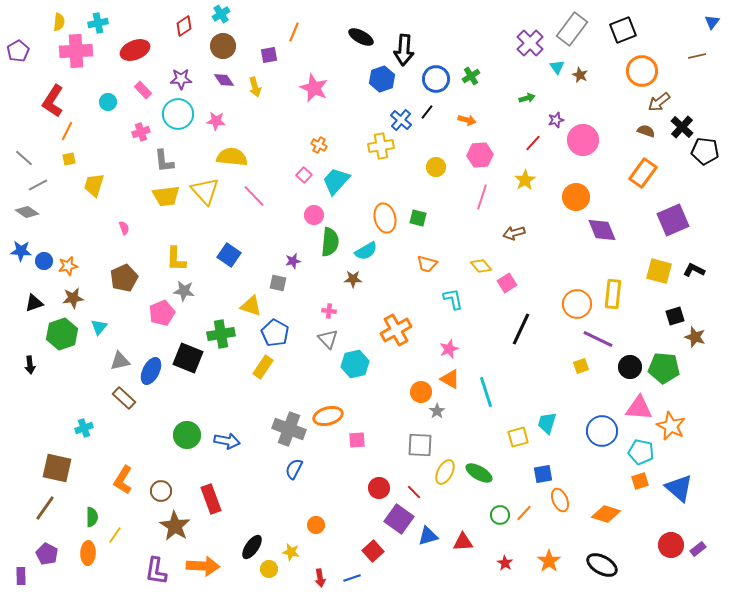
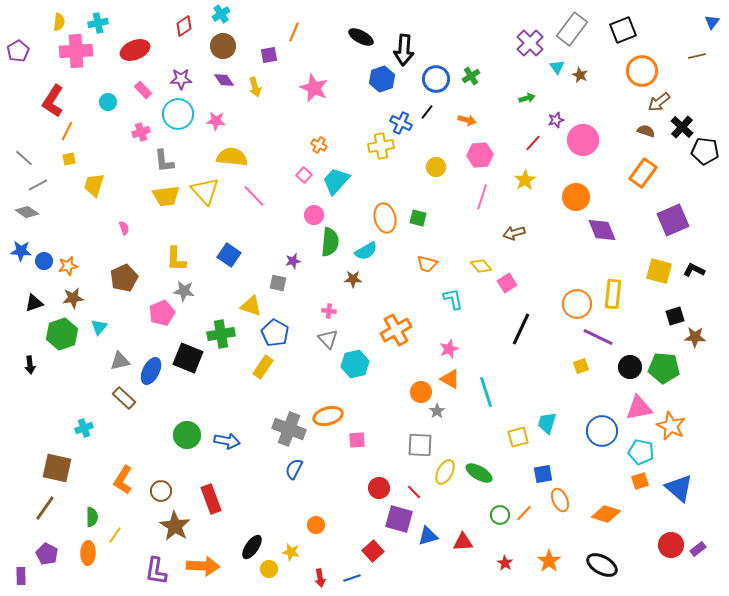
blue cross at (401, 120): moved 3 px down; rotated 15 degrees counterclockwise
brown star at (695, 337): rotated 15 degrees counterclockwise
purple line at (598, 339): moved 2 px up
pink triangle at (639, 408): rotated 16 degrees counterclockwise
purple square at (399, 519): rotated 20 degrees counterclockwise
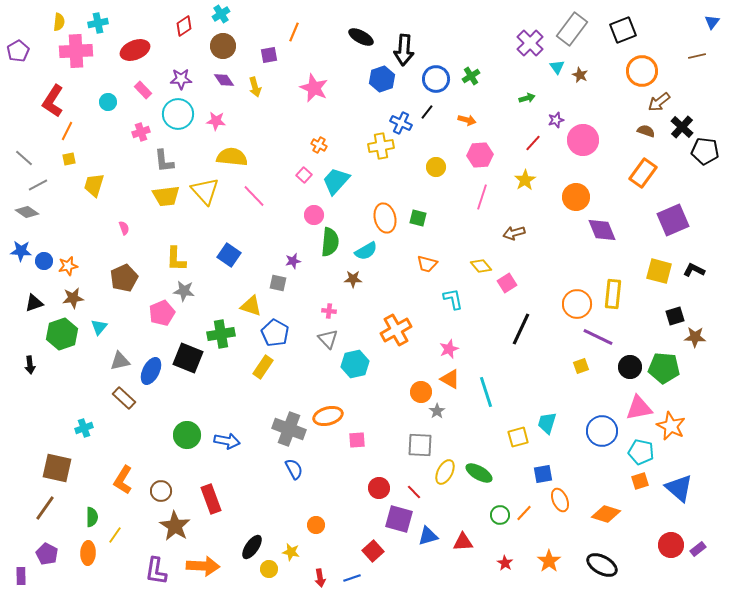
blue semicircle at (294, 469): rotated 125 degrees clockwise
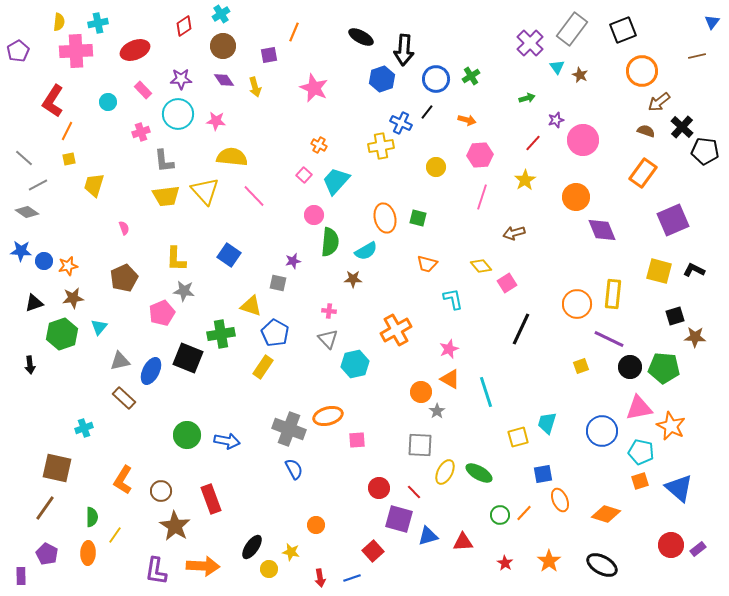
purple line at (598, 337): moved 11 px right, 2 px down
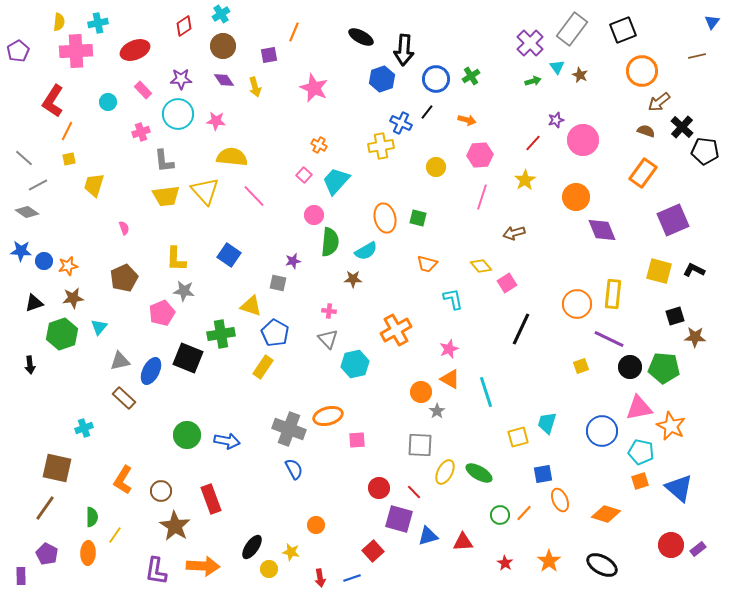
green arrow at (527, 98): moved 6 px right, 17 px up
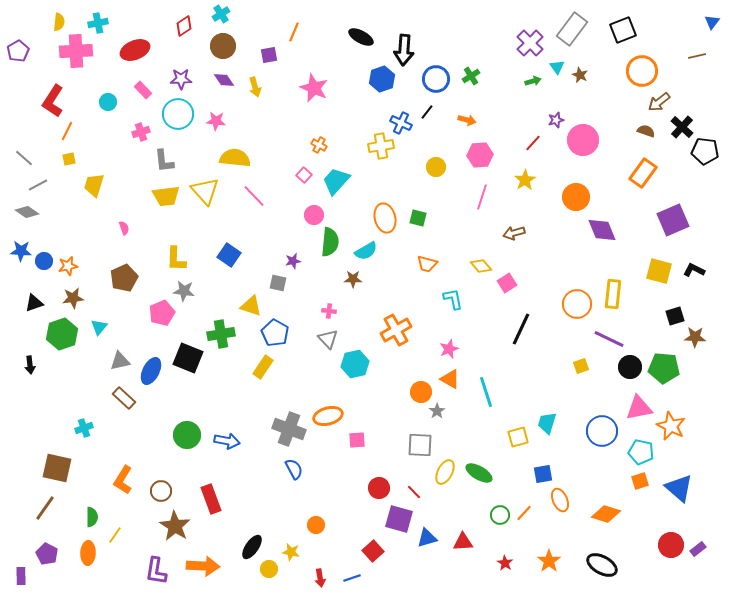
yellow semicircle at (232, 157): moved 3 px right, 1 px down
blue triangle at (428, 536): moved 1 px left, 2 px down
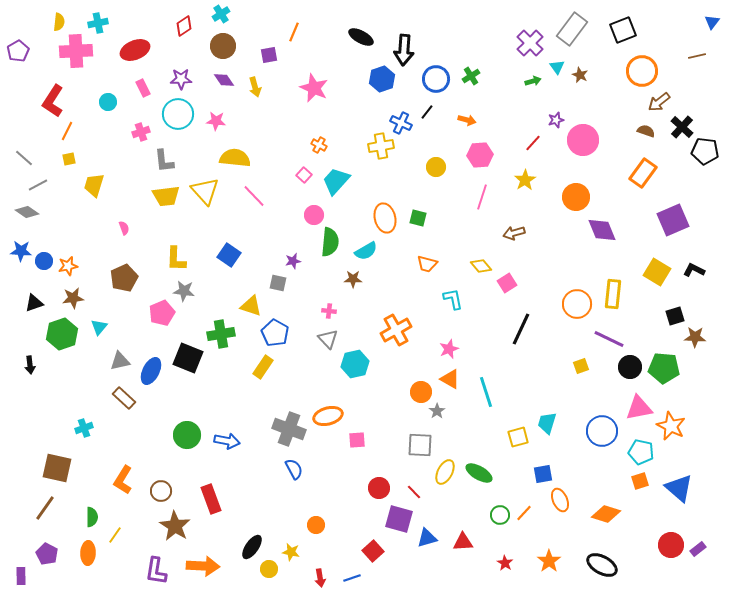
pink rectangle at (143, 90): moved 2 px up; rotated 18 degrees clockwise
yellow square at (659, 271): moved 2 px left, 1 px down; rotated 16 degrees clockwise
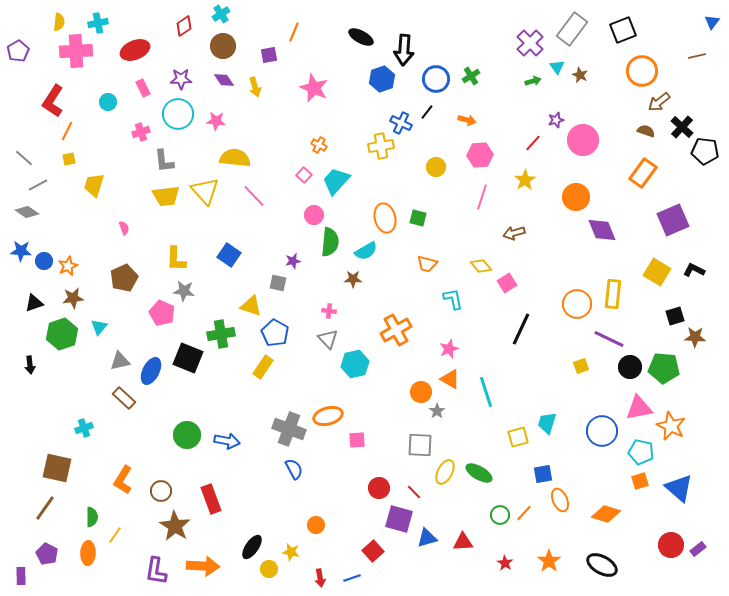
orange star at (68, 266): rotated 12 degrees counterclockwise
pink pentagon at (162, 313): rotated 25 degrees counterclockwise
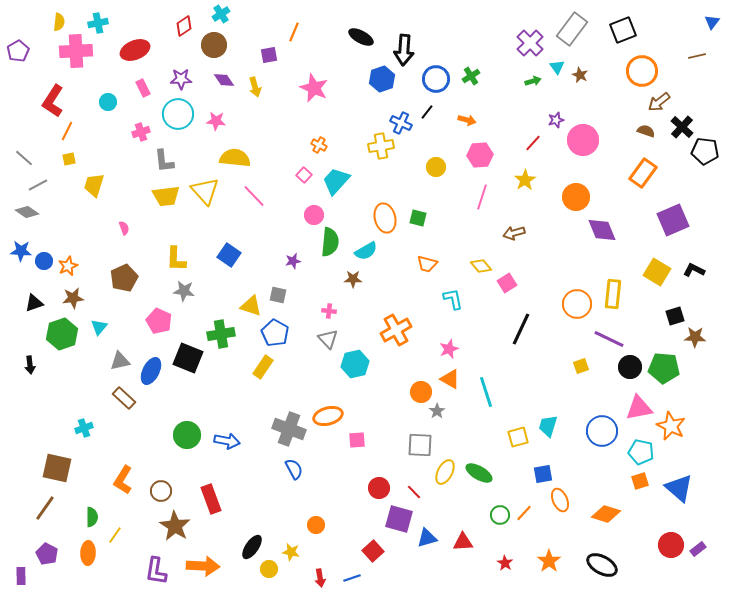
brown circle at (223, 46): moved 9 px left, 1 px up
gray square at (278, 283): moved 12 px down
pink pentagon at (162, 313): moved 3 px left, 8 px down
cyan trapezoid at (547, 423): moved 1 px right, 3 px down
